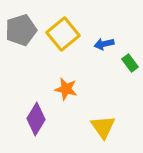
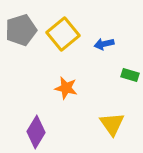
green rectangle: moved 12 px down; rotated 36 degrees counterclockwise
orange star: moved 1 px up
purple diamond: moved 13 px down
yellow triangle: moved 9 px right, 3 px up
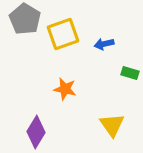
gray pentagon: moved 4 px right, 11 px up; rotated 24 degrees counterclockwise
yellow square: rotated 20 degrees clockwise
green rectangle: moved 2 px up
orange star: moved 1 px left, 1 px down
yellow triangle: moved 1 px down
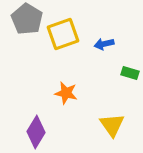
gray pentagon: moved 2 px right
orange star: moved 1 px right, 4 px down
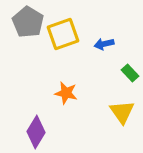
gray pentagon: moved 1 px right, 3 px down
green rectangle: rotated 30 degrees clockwise
yellow triangle: moved 10 px right, 13 px up
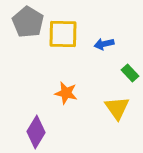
yellow square: rotated 20 degrees clockwise
yellow triangle: moved 5 px left, 4 px up
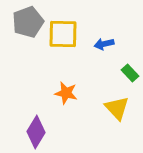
gray pentagon: rotated 20 degrees clockwise
yellow triangle: rotated 8 degrees counterclockwise
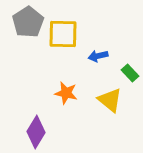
gray pentagon: rotated 12 degrees counterclockwise
blue arrow: moved 6 px left, 12 px down
yellow triangle: moved 7 px left, 8 px up; rotated 8 degrees counterclockwise
